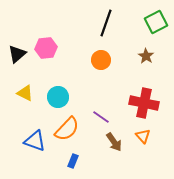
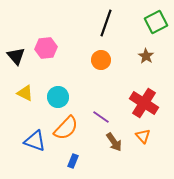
black triangle: moved 1 px left, 2 px down; rotated 30 degrees counterclockwise
red cross: rotated 20 degrees clockwise
orange semicircle: moved 1 px left, 1 px up
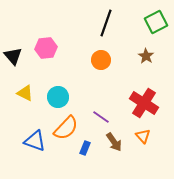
black triangle: moved 3 px left
blue rectangle: moved 12 px right, 13 px up
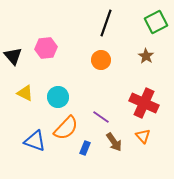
red cross: rotated 8 degrees counterclockwise
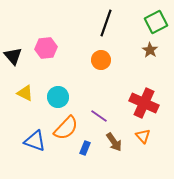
brown star: moved 4 px right, 6 px up
purple line: moved 2 px left, 1 px up
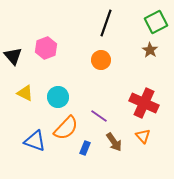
pink hexagon: rotated 15 degrees counterclockwise
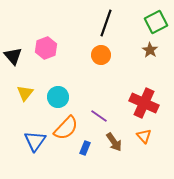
orange circle: moved 5 px up
yellow triangle: rotated 42 degrees clockwise
orange triangle: moved 1 px right
blue triangle: rotated 45 degrees clockwise
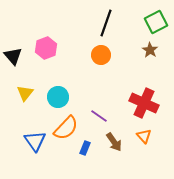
blue triangle: rotated 10 degrees counterclockwise
